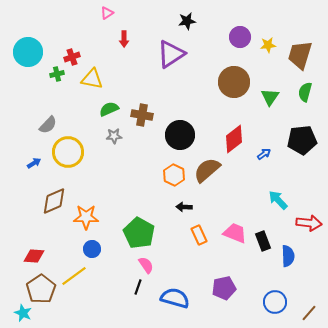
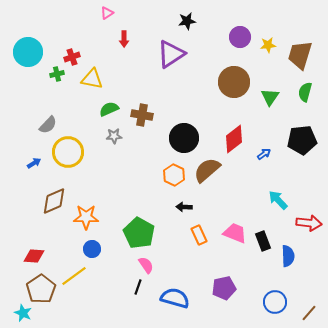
black circle at (180, 135): moved 4 px right, 3 px down
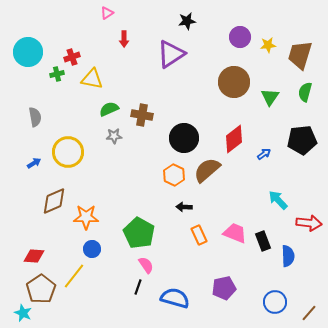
gray semicircle at (48, 125): moved 13 px left, 8 px up; rotated 54 degrees counterclockwise
yellow line at (74, 276): rotated 16 degrees counterclockwise
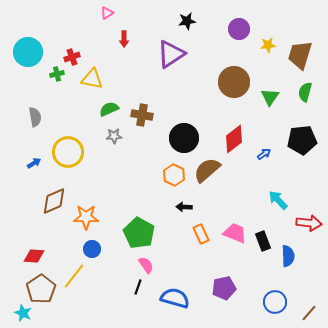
purple circle at (240, 37): moved 1 px left, 8 px up
orange rectangle at (199, 235): moved 2 px right, 1 px up
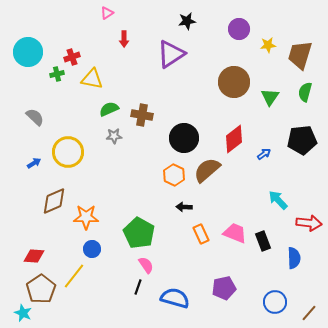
gray semicircle at (35, 117): rotated 36 degrees counterclockwise
blue semicircle at (288, 256): moved 6 px right, 2 px down
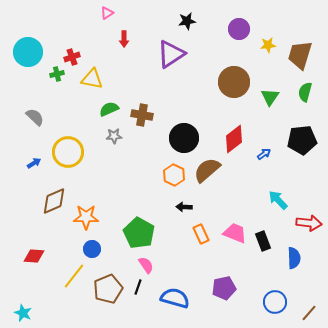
brown pentagon at (41, 289): moved 67 px right; rotated 12 degrees clockwise
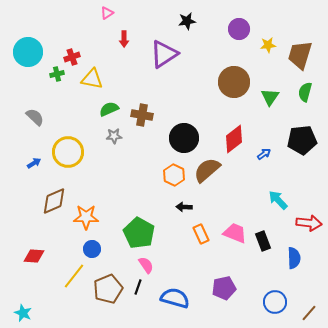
purple triangle at (171, 54): moved 7 px left
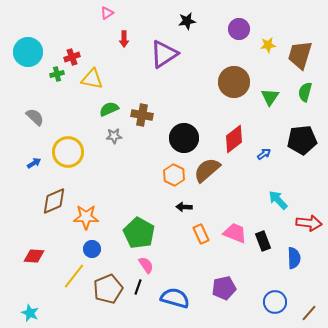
cyan star at (23, 313): moved 7 px right
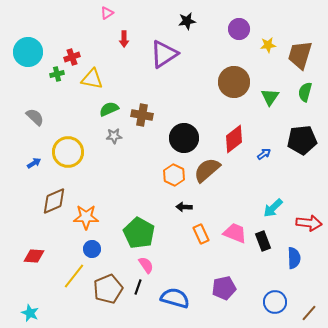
cyan arrow at (278, 200): moved 5 px left, 8 px down; rotated 90 degrees counterclockwise
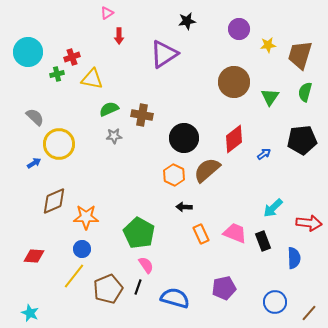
red arrow at (124, 39): moved 5 px left, 3 px up
yellow circle at (68, 152): moved 9 px left, 8 px up
blue circle at (92, 249): moved 10 px left
